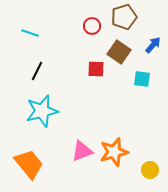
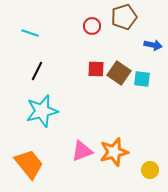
blue arrow: rotated 60 degrees clockwise
brown square: moved 21 px down
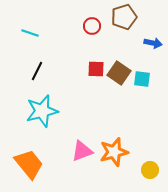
blue arrow: moved 2 px up
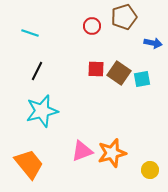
cyan square: rotated 18 degrees counterclockwise
orange star: moved 2 px left, 1 px down
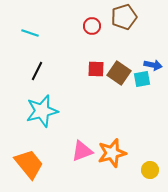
blue arrow: moved 22 px down
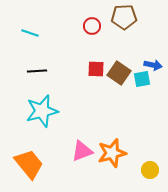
brown pentagon: rotated 15 degrees clockwise
black line: rotated 60 degrees clockwise
